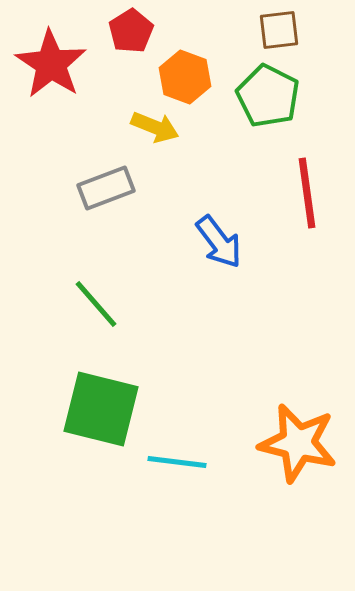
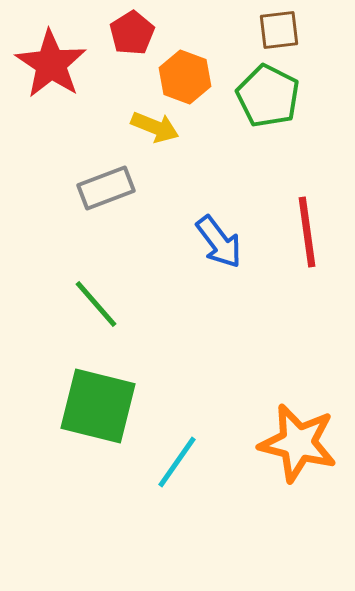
red pentagon: moved 1 px right, 2 px down
red line: moved 39 px down
green square: moved 3 px left, 3 px up
cyan line: rotated 62 degrees counterclockwise
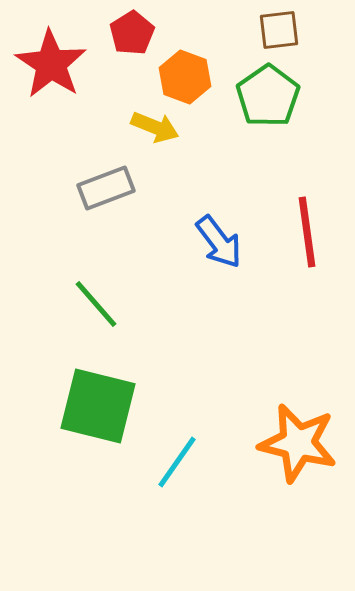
green pentagon: rotated 10 degrees clockwise
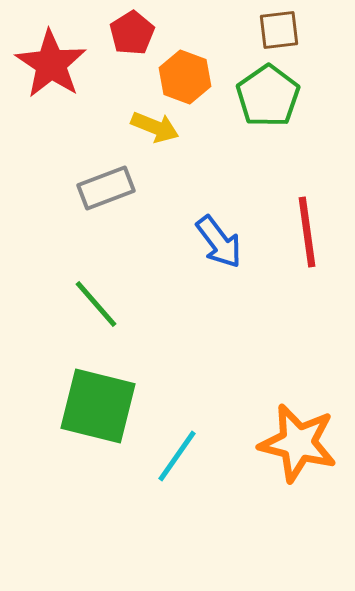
cyan line: moved 6 px up
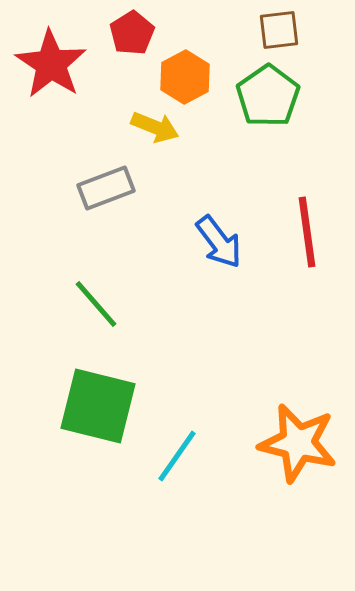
orange hexagon: rotated 12 degrees clockwise
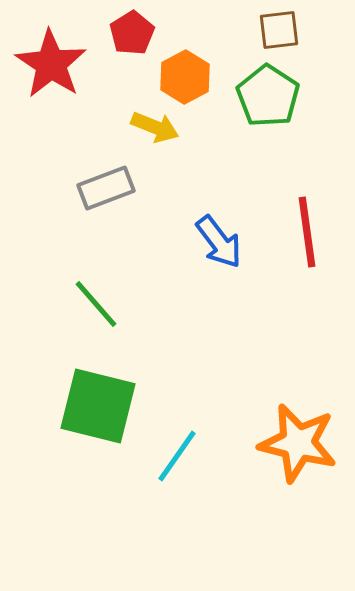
green pentagon: rotated 4 degrees counterclockwise
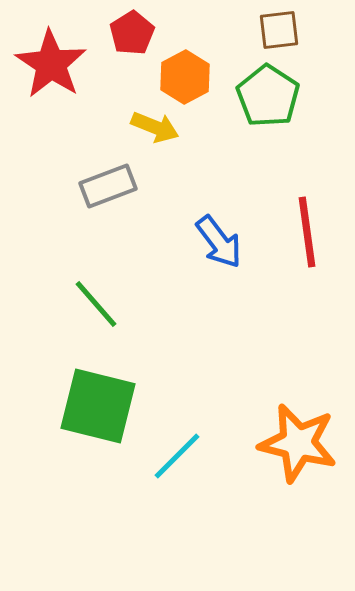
gray rectangle: moved 2 px right, 2 px up
cyan line: rotated 10 degrees clockwise
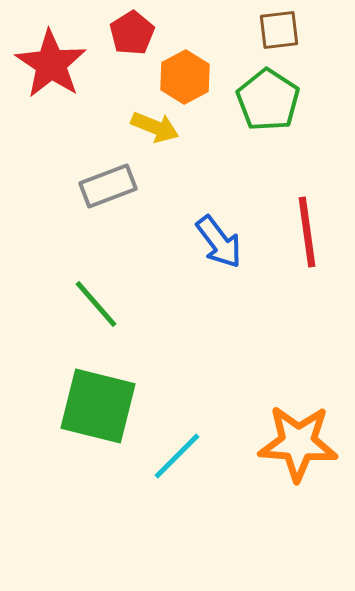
green pentagon: moved 4 px down
orange star: rotated 10 degrees counterclockwise
